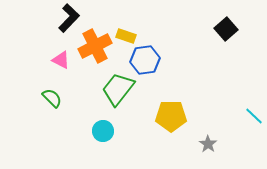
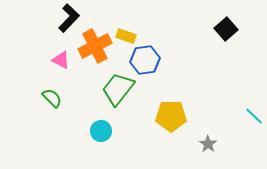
cyan circle: moved 2 px left
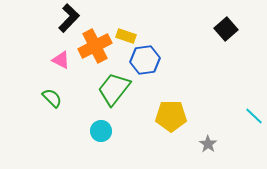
green trapezoid: moved 4 px left
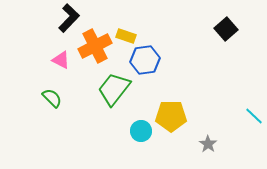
cyan circle: moved 40 px right
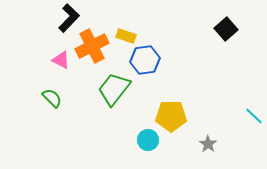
orange cross: moved 3 px left
cyan circle: moved 7 px right, 9 px down
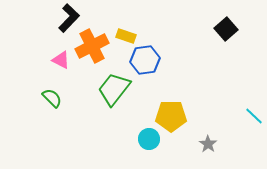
cyan circle: moved 1 px right, 1 px up
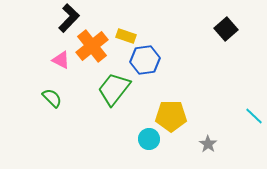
orange cross: rotated 12 degrees counterclockwise
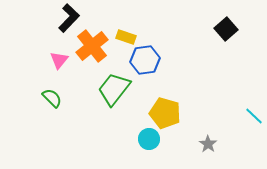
yellow rectangle: moved 1 px down
pink triangle: moved 2 px left; rotated 42 degrees clockwise
yellow pentagon: moved 6 px left, 3 px up; rotated 16 degrees clockwise
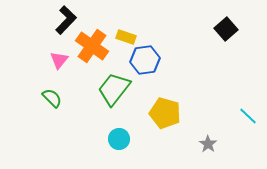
black L-shape: moved 3 px left, 2 px down
orange cross: rotated 16 degrees counterclockwise
cyan line: moved 6 px left
cyan circle: moved 30 px left
